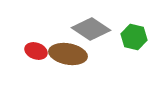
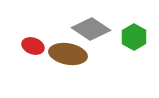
green hexagon: rotated 15 degrees clockwise
red ellipse: moved 3 px left, 5 px up
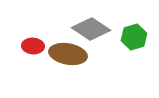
green hexagon: rotated 15 degrees clockwise
red ellipse: rotated 15 degrees counterclockwise
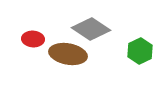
green hexagon: moved 6 px right, 14 px down; rotated 10 degrees counterclockwise
red ellipse: moved 7 px up
